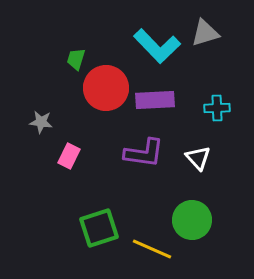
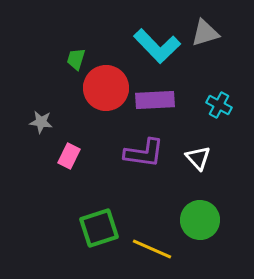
cyan cross: moved 2 px right, 3 px up; rotated 30 degrees clockwise
green circle: moved 8 px right
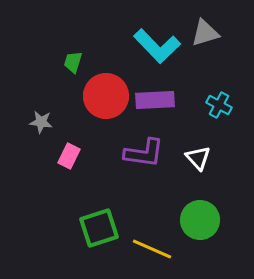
green trapezoid: moved 3 px left, 3 px down
red circle: moved 8 px down
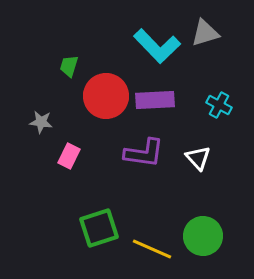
green trapezoid: moved 4 px left, 4 px down
green circle: moved 3 px right, 16 px down
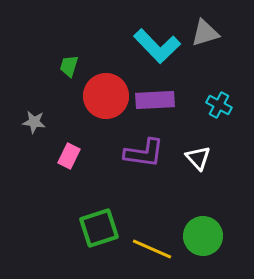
gray star: moved 7 px left
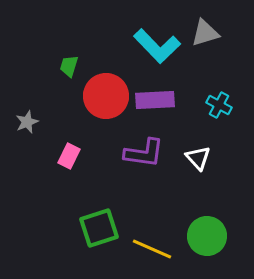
gray star: moved 7 px left; rotated 30 degrees counterclockwise
green circle: moved 4 px right
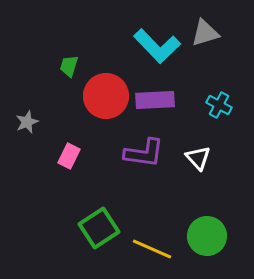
green square: rotated 15 degrees counterclockwise
